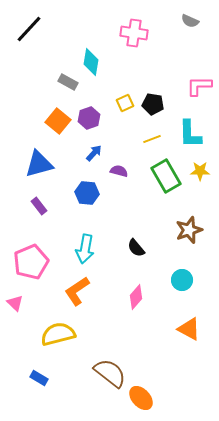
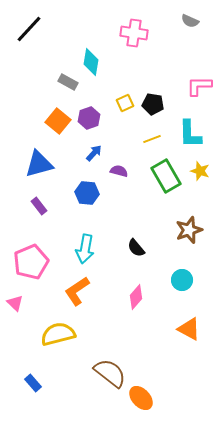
yellow star: rotated 18 degrees clockwise
blue rectangle: moved 6 px left, 5 px down; rotated 18 degrees clockwise
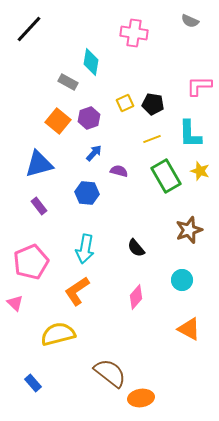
orange ellipse: rotated 55 degrees counterclockwise
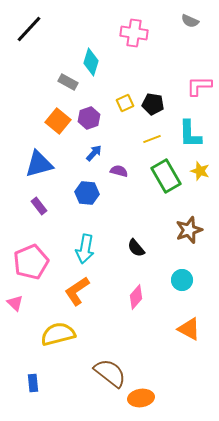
cyan diamond: rotated 8 degrees clockwise
blue rectangle: rotated 36 degrees clockwise
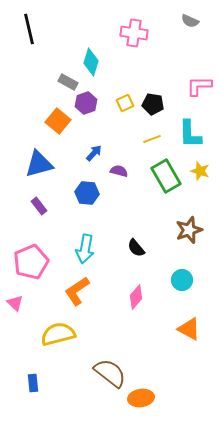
black line: rotated 56 degrees counterclockwise
purple hexagon: moved 3 px left, 15 px up
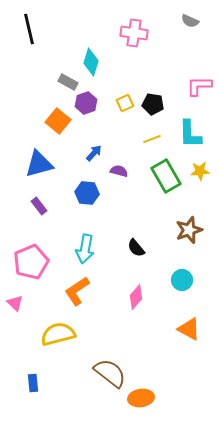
yellow star: rotated 24 degrees counterclockwise
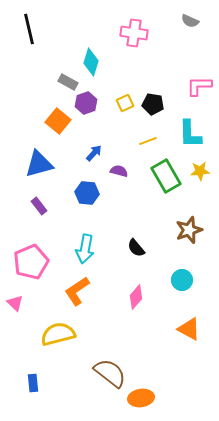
yellow line: moved 4 px left, 2 px down
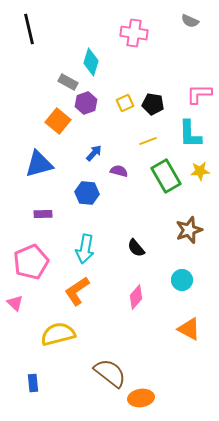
pink L-shape: moved 8 px down
purple rectangle: moved 4 px right, 8 px down; rotated 54 degrees counterclockwise
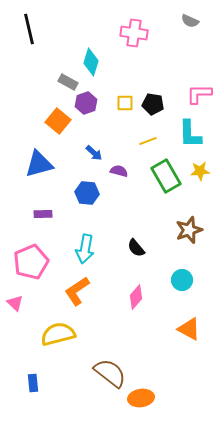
yellow square: rotated 24 degrees clockwise
blue arrow: rotated 90 degrees clockwise
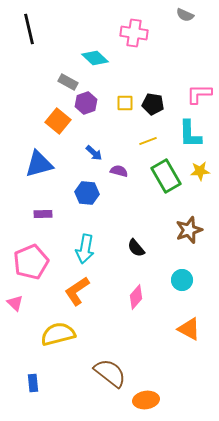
gray semicircle: moved 5 px left, 6 px up
cyan diamond: moved 4 px right, 4 px up; rotated 64 degrees counterclockwise
orange ellipse: moved 5 px right, 2 px down
